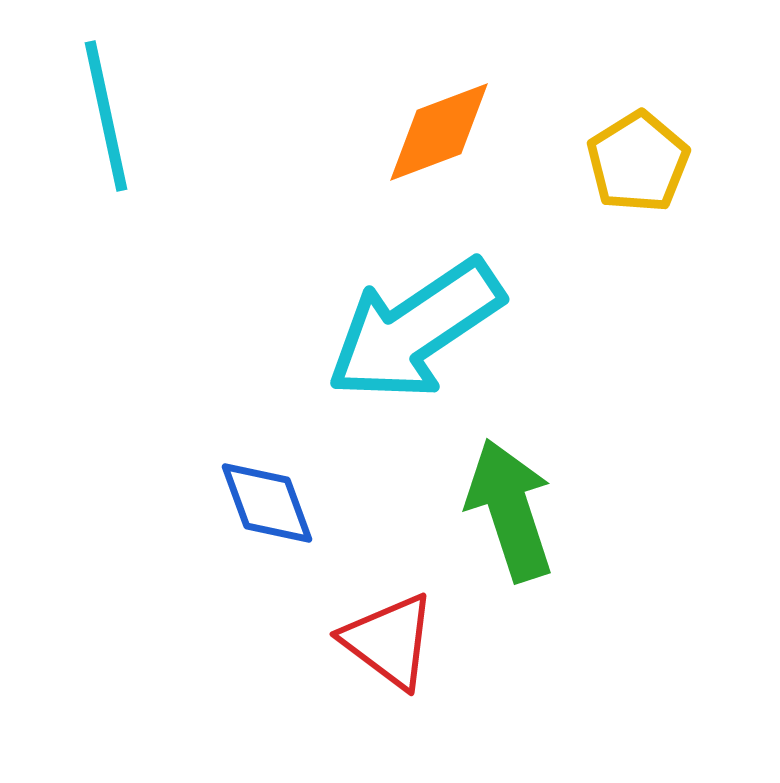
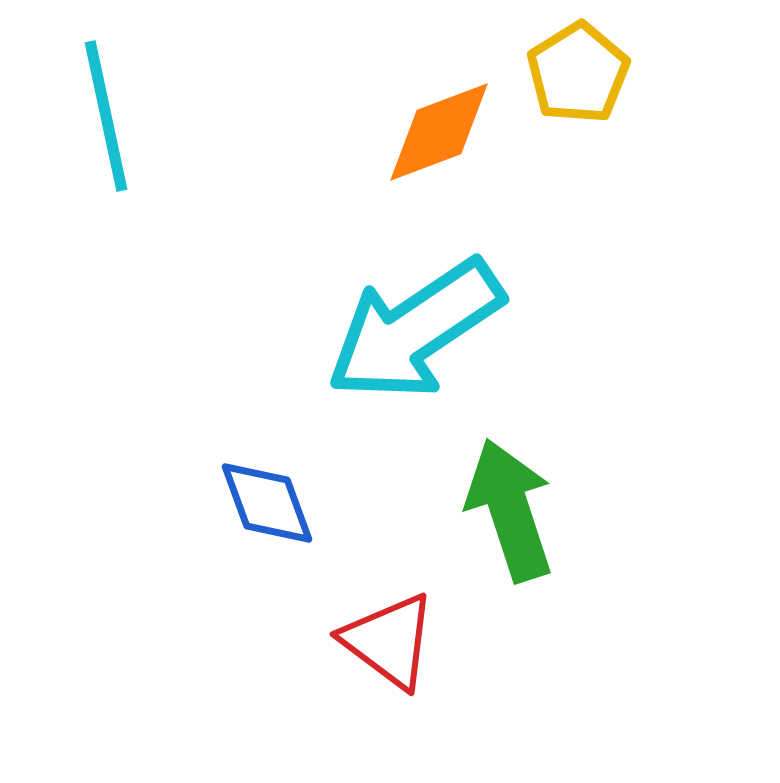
yellow pentagon: moved 60 px left, 89 px up
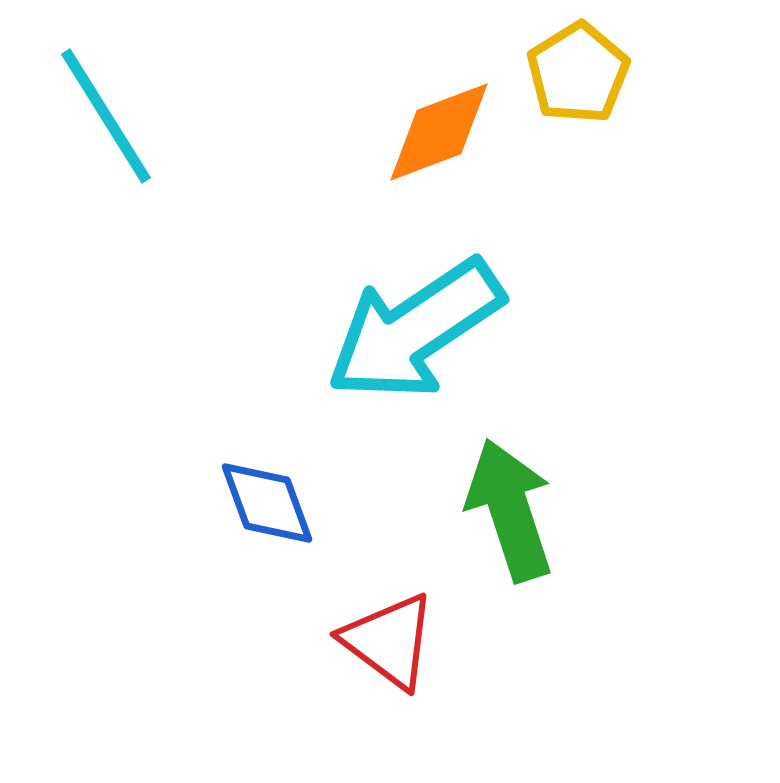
cyan line: rotated 20 degrees counterclockwise
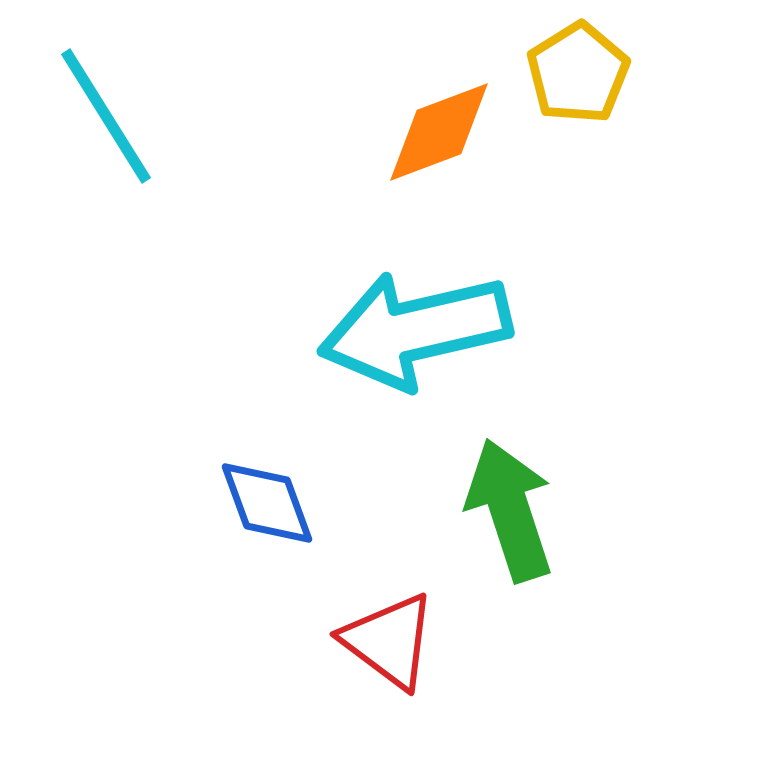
cyan arrow: rotated 21 degrees clockwise
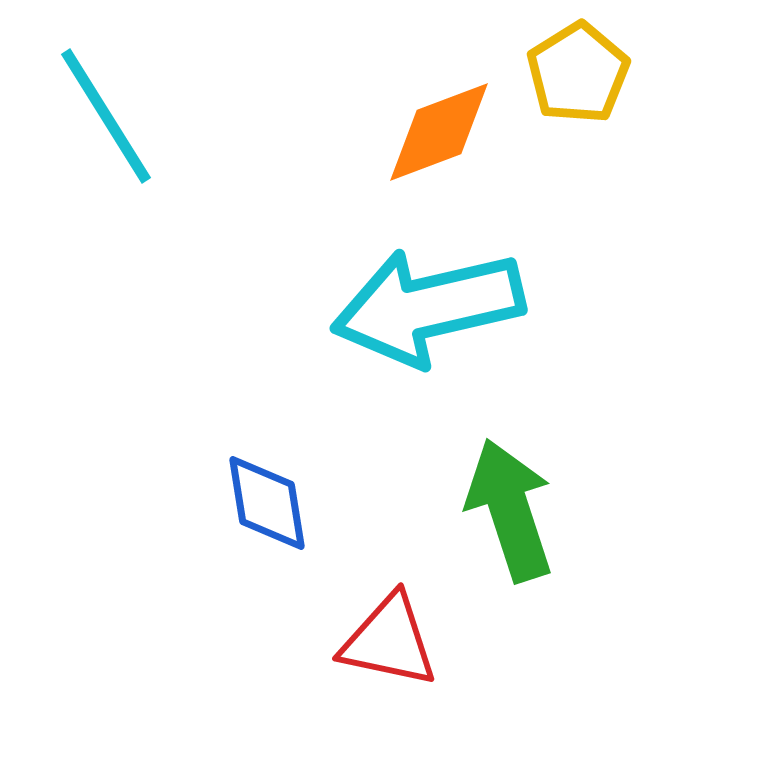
cyan arrow: moved 13 px right, 23 px up
blue diamond: rotated 11 degrees clockwise
red triangle: rotated 25 degrees counterclockwise
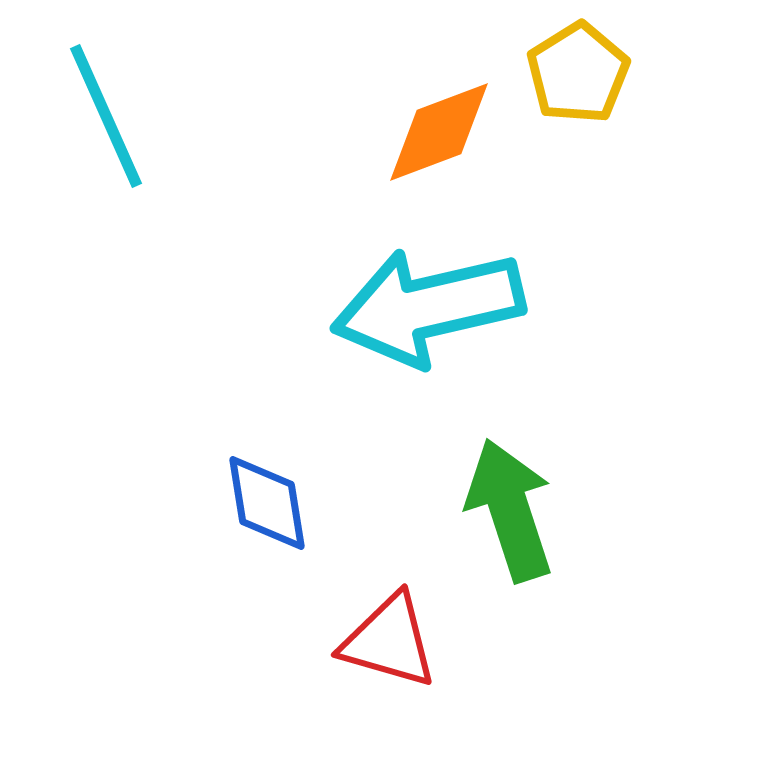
cyan line: rotated 8 degrees clockwise
red triangle: rotated 4 degrees clockwise
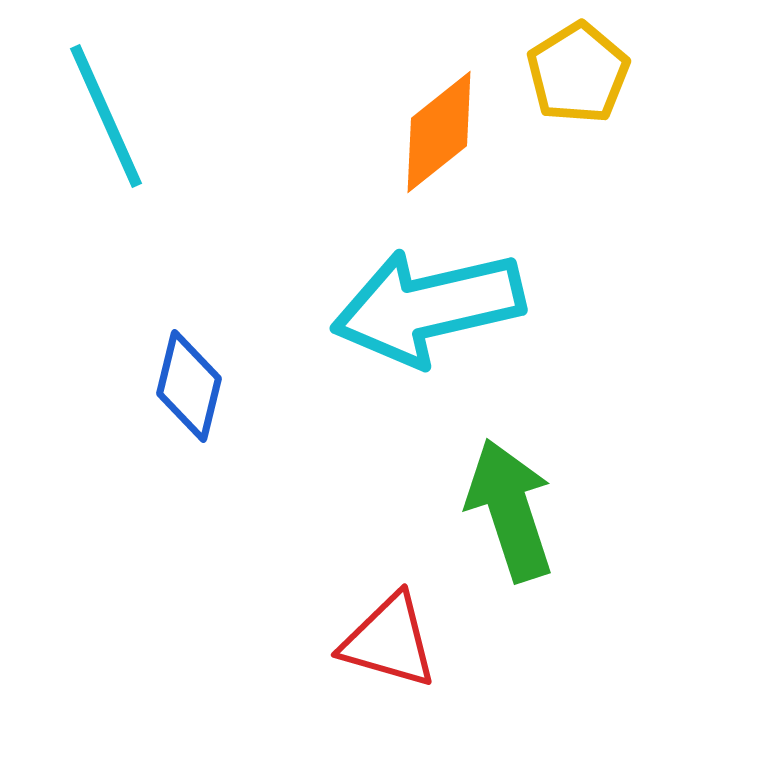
orange diamond: rotated 18 degrees counterclockwise
blue diamond: moved 78 px left, 117 px up; rotated 23 degrees clockwise
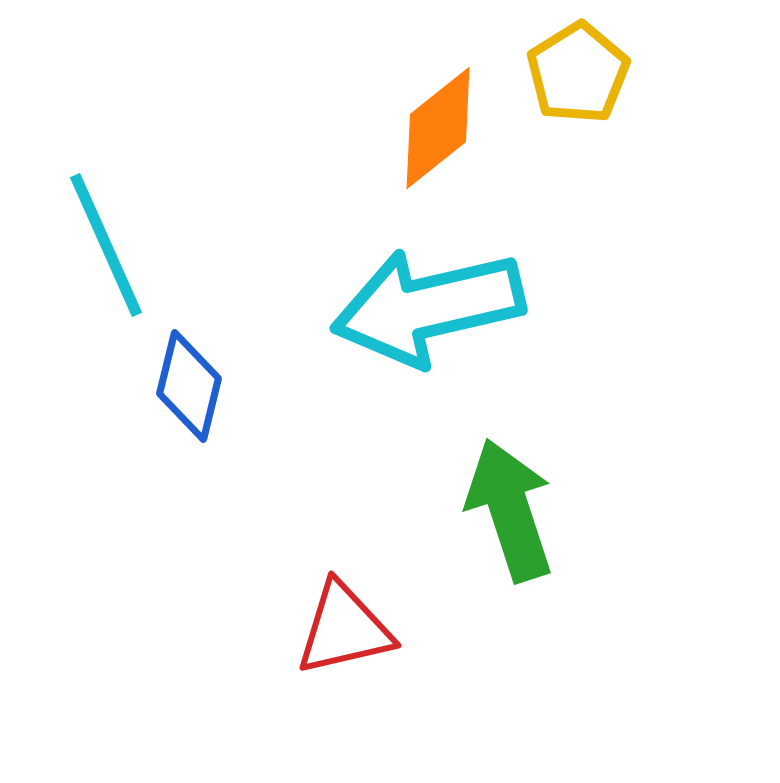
cyan line: moved 129 px down
orange diamond: moved 1 px left, 4 px up
red triangle: moved 45 px left, 12 px up; rotated 29 degrees counterclockwise
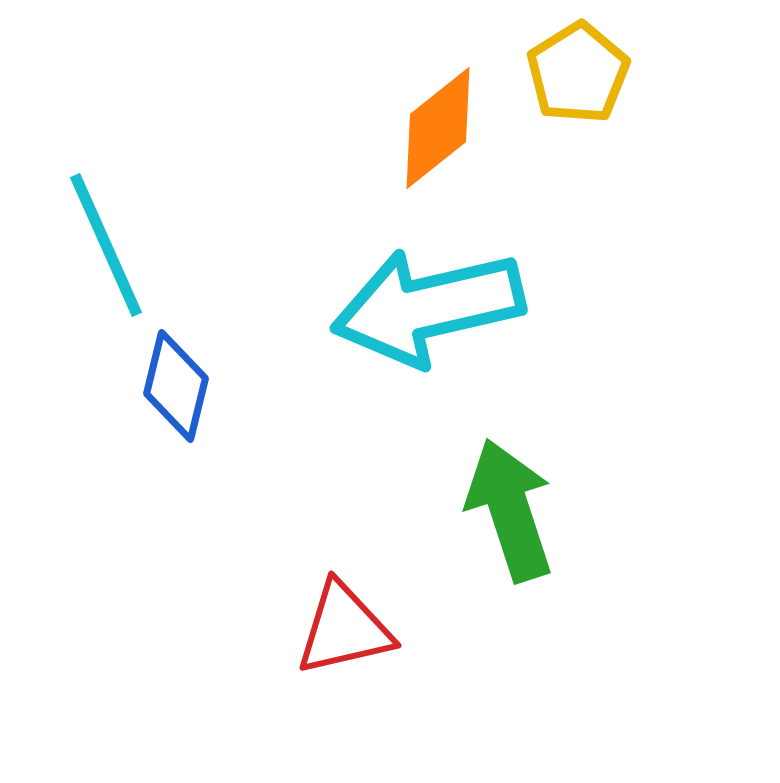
blue diamond: moved 13 px left
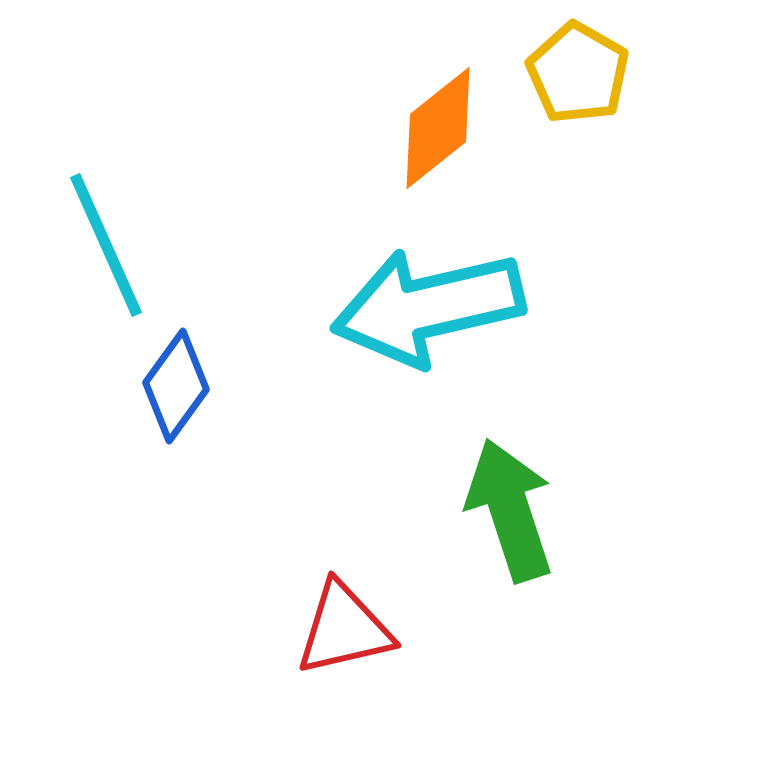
yellow pentagon: rotated 10 degrees counterclockwise
blue diamond: rotated 22 degrees clockwise
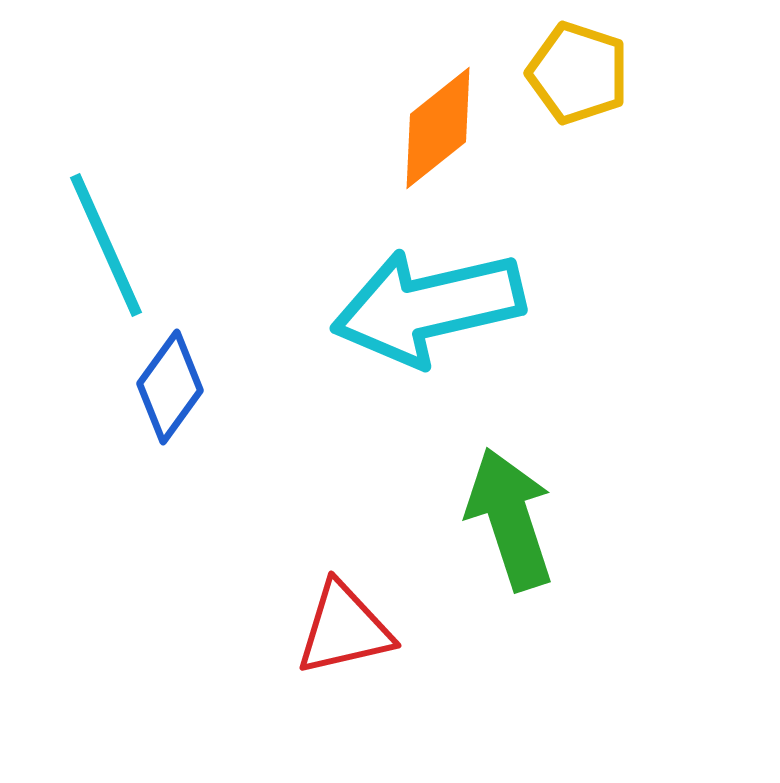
yellow pentagon: rotated 12 degrees counterclockwise
blue diamond: moved 6 px left, 1 px down
green arrow: moved 9 px down
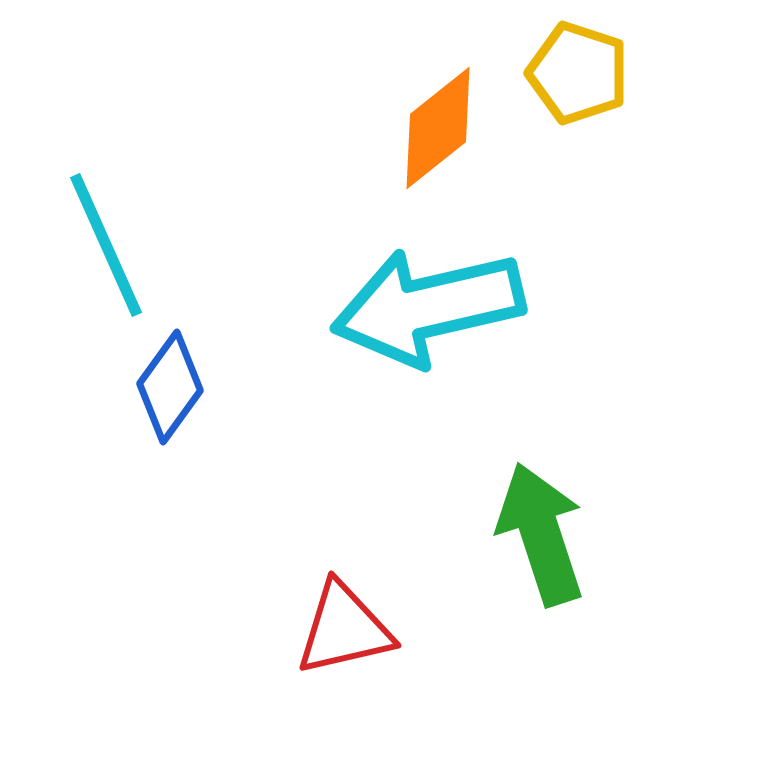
green arrow: moved 31 px right, 15 px down
